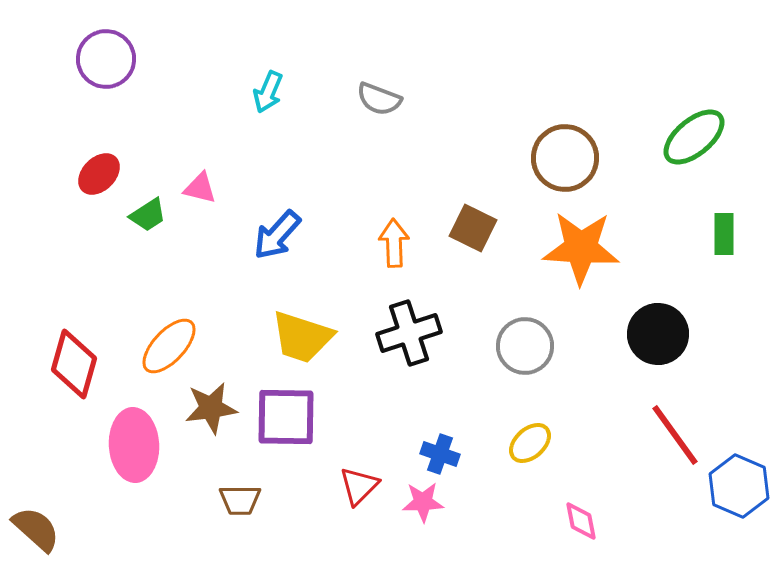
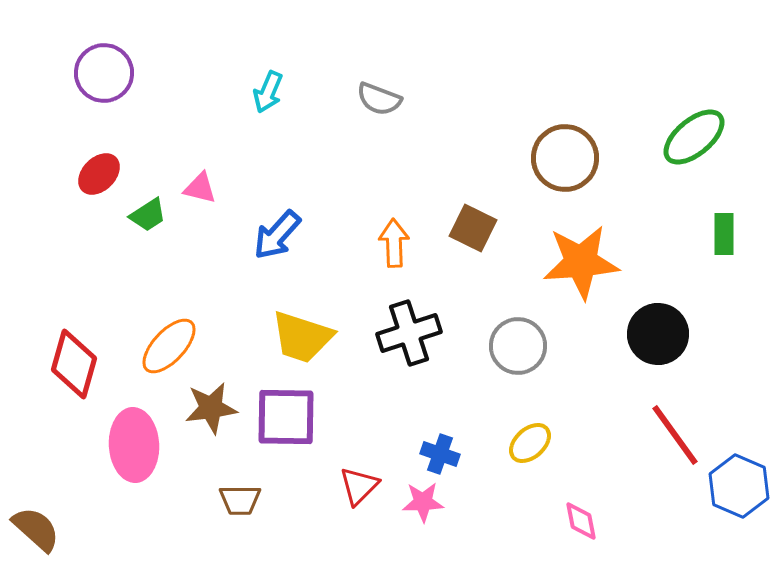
purple circle: moved 2 px left, 14 px down
orange star: moved 14 px down; rotated 8 degrees counterclockwise
gray circle: moved 7 px left
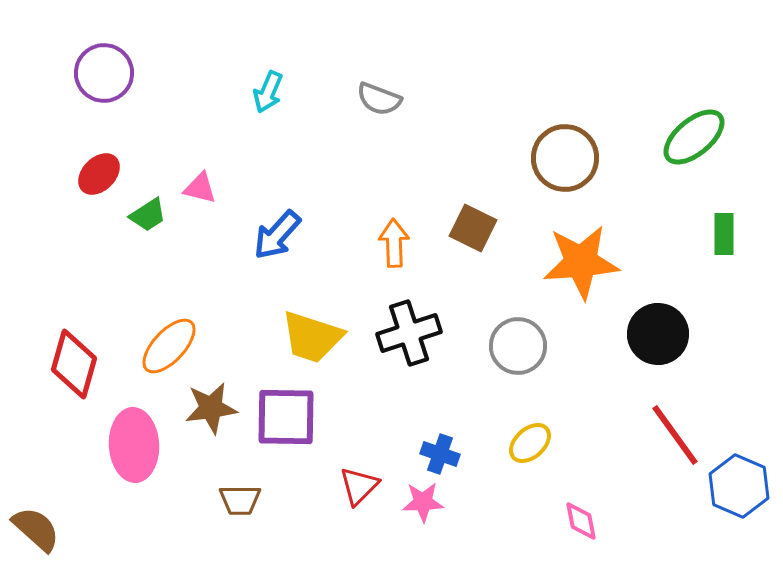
yellow trapezoid: moved 10 px right
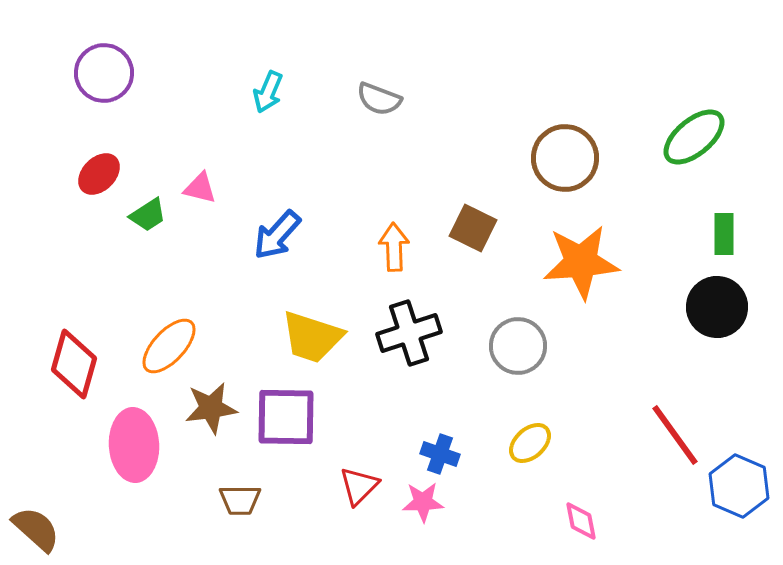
orange arrow: moved 4 px down
black circle: moved 59 px right, 27 px up
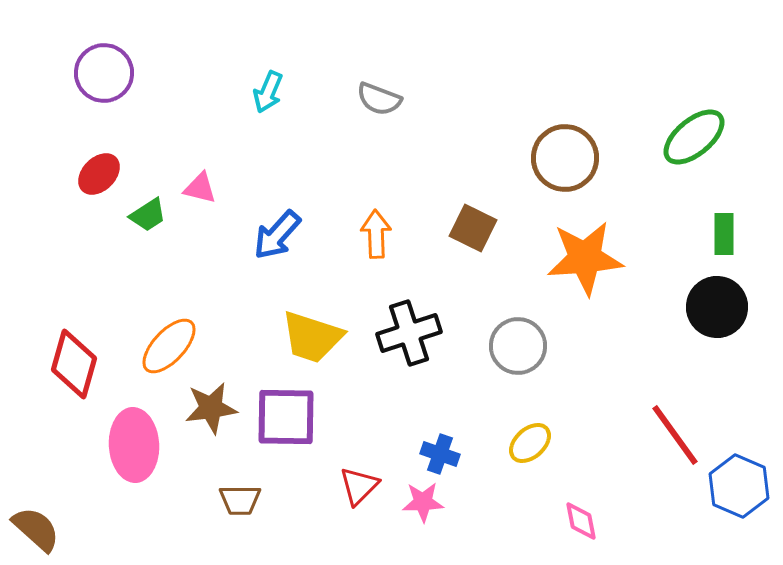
orange arrow: moved 18 px left, 13 px up
orange star: moved 4 px right, 4 px up
